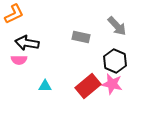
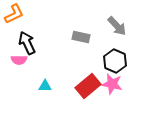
black arrow: rotated 55 degrees clockwise
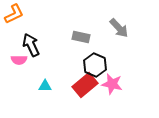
gray arrow: moved 2 px right, 2 px down
black arrow: moved 4 px right, 2 px down
black hexagon: moved 20 px left, 4 px down
red rectangle: moved 3 px left, 1 px up
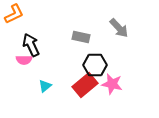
pink semicircle: moved 5 px right
black hexagon: rotated 25 degrees counterclockwise
cyan triangle: rotated 40 degrees counterclockwise
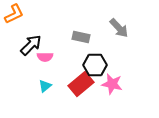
black arrow: rotated 70 degrees clockwise
pink semicircle: moved 21 px right, 3 px up
red rectangle: moved 4 px left, 1 px up
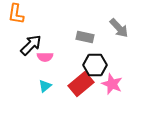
orange L-shape: moved 2 px right; rotated 125 degrees clockwise
gray rectangle: moved 4 px right
pink star: rotated 10 degrees clockwise
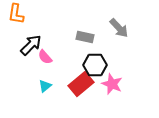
pink semicircle: rotated 49 degrees clockwise
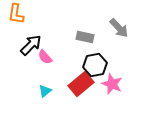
black hexagon: rotated 10 degrees counterclockwise
cyan triangle: moved 5 px down
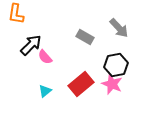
gray rectangle: rotated 18 degrees clockwise
black hexagon: moved 21 px right
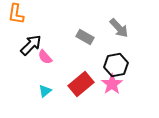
pink star: rotated 15 degrees clockwise
